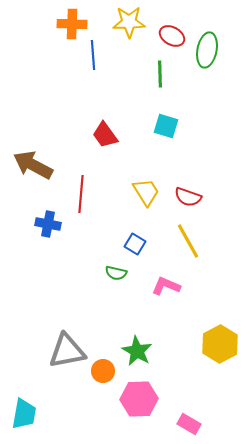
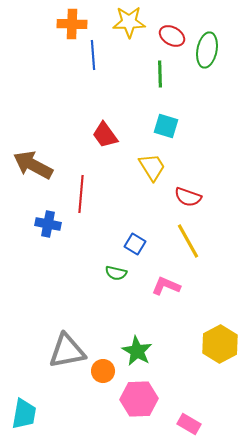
yellow trapezoid: moved 6 px right, 25 px up
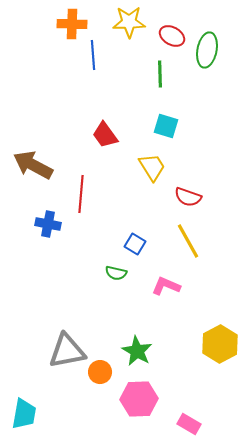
orange circle: moved 3 px left, 1 px down
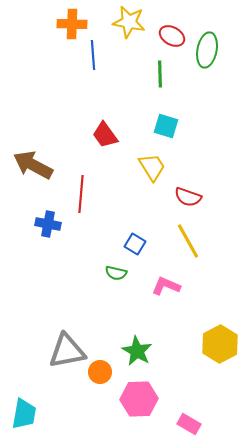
yellow star: rotated 12 degrees clockwise
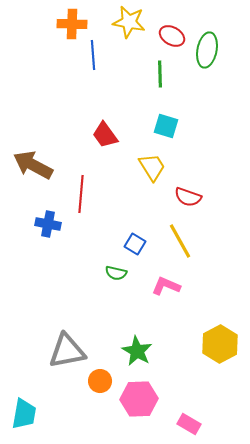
yellow line: moved 8 px left
orange circle: moved 9 px down
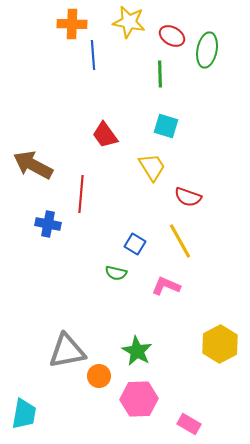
orange circle: moved 1 px left, 5 px up
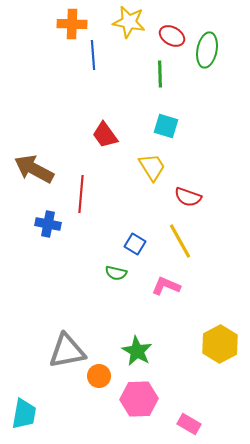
brown arrow: moved 1 px right, 4 px down
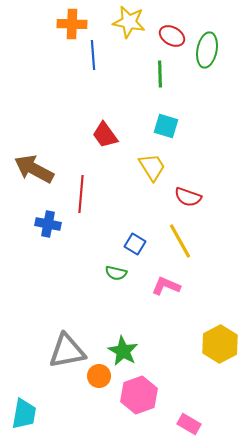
green star: moved 14 px left
pink hexagon: moved 4 px up; rotated 18 degrees counterclockwise
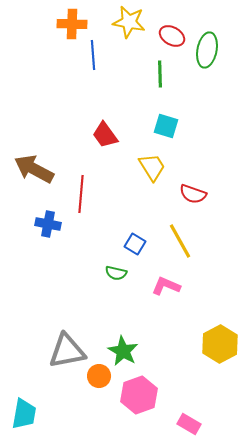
red semicircle: moved 5 px right, 3 px up
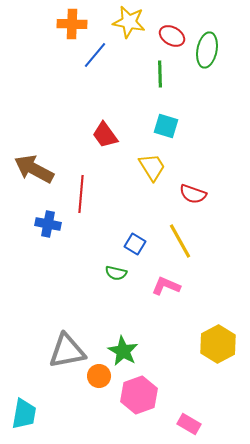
blue line: moved 2 px right; rotated 44 degrees clockwise
yellow hexagon: moved 2 px left
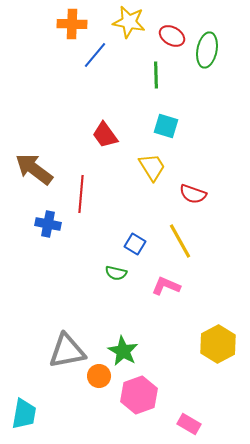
green line: moved 4 px left, 1 px down
brown arrow: rotated 9 degrees clockwise
